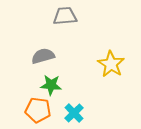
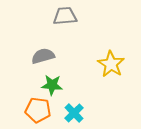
green star: moved 1 px right
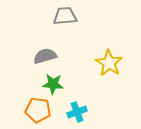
gray semicircle: moved 2 px right
yellow star: moved 2 px left, 1 px up
green star: moved 1 px right, 1 px up
cyan cross: moved 3 px right, 1 px up; rotated 24 degrees clockwise
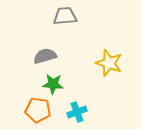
yellow star: rotated 12 degrees counterclockwise
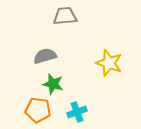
green star: rotated 10 degrees clockwise
